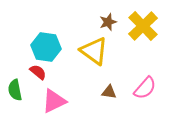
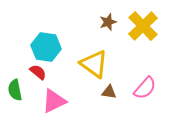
yellow triangle: moved 13 px down
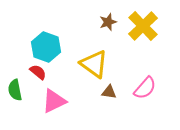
cyan hexagon: rotated 12 degrees clockwise
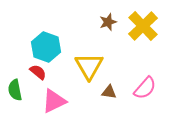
yellow triangle: moved 5 px left, 2 px down; rotated 24 degrees clockwise
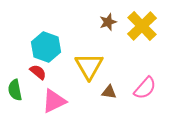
yellow cross: moved 1 px left
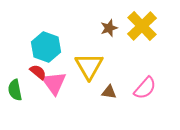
brown star: moved 1 px right, 6 px down
pink triangle: moved 18 px up; rotated 40 degrees counterclockwise
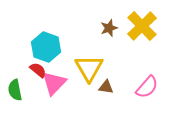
yellow triangle: moved 2 px down
red semicircle: moved 2 px up
pink triangle: rotated 20 degrees clockwise
pink semicircle: moved 2 px right, 1 px up
brown triangle: moved 3 px left, 5 px up
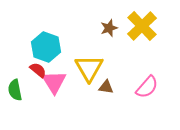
pink triangle: moved 1 px up; rotated 16 degrees counterclockwise
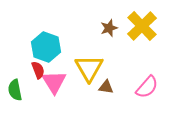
red semicircle: rotated 30 degrees clockwise
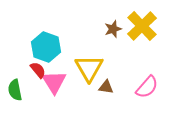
brown star: moved 4 px right, 1 px down
red semicircle: rotated 18 degrees counterclockwise
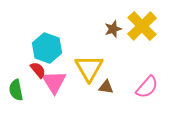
cyan hexagon: moved 1 px right, 1 px down
green semicircle: moved 1 px right
